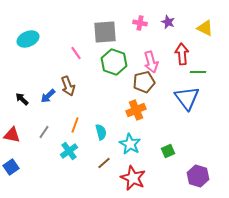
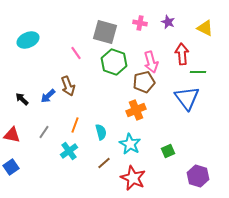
gray square: rotated 20 degrees clockwise
cyan ellipse: moved 1 px down
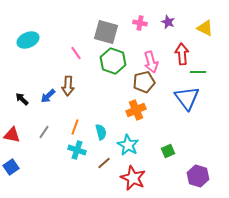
gray square: moved 1 px right
green hexagon: moved 1 px left, 1 px up
brown arrow: rotated 24 degrees clockwise
orange line: moved 2 px down
cyan star: moved 2 px left, 1 px down
cyan cross: moved 8 px right, 1 px up; rotated 36 degrees counterclockwise
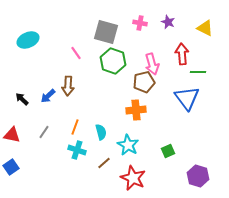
pink arrow: moved 1 px right, 2 px down
orange cross: rotated 18 degrees clockwise
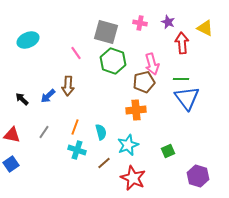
red arrow: moved 11 px up
green line: moved 17 px left, 7 px down
cyan star: rotated 20 degrees clockwise
blue square: moved 3 px up
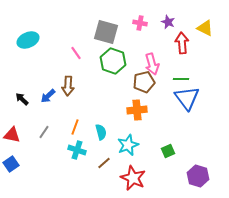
orange cross: moved 1 px right
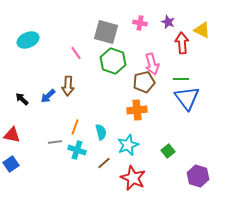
yellow triangle: moved 3 px left, 2 px down
gray line: moved 11 px right, 10 px down; rotated 48 degrees clockwise
green square: rotated 16 degrees counterclockwise
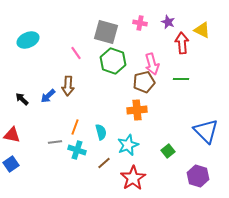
blue triangle: moved 19 px right, 33 px down; rotated 8 degrees counterclockwise
red star: rotated 15 degrees clockwise
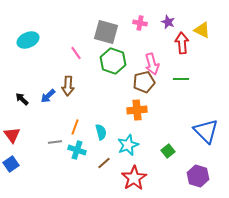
red triangle: rotated 42 degrees clockwise
red star: moved 1 px right
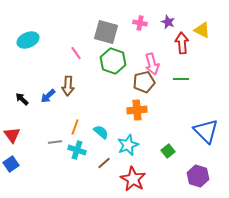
cyan semicircle: rotated 35 degrees counterclockwise
red star: moved 1 px left, 1 px down; rotated 10 degrees counterclockwise
